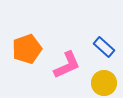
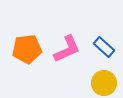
orange pentagon: rotated 12 degrees clockwise
pink L-shape: moved 16 px up
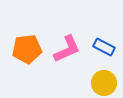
blue rectangle: rotated 15 degrees counterclockwise
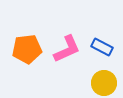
blue rectangle: moved 2 px left
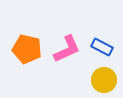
orange pentagon: rotated 20 degrees clockwise
yellow circle: moved 3 px up
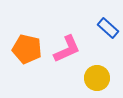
blue rectangle: moved 6 px right, 19 px up; rotated 15 degrees clockwise
yellow circle: moved 7 px left, 2 px up
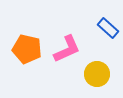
yellow circle: moved 4 px up
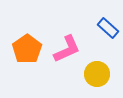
orange pentagon: rotated 24 degrees clockwise
